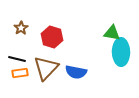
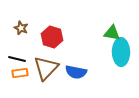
brown star: rotated 16 degrees counterclockwise
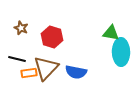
green triangle: moved 1 px left
orange rectangle: moved 9 px right
